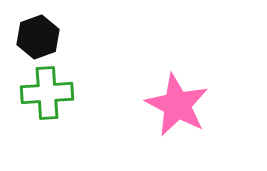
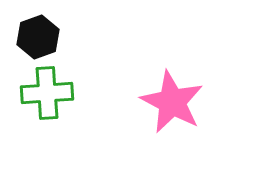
pink star: moved 5 px left, 3 px up
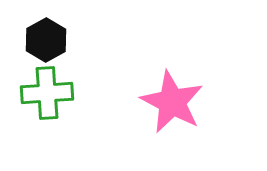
black hexagon: moved 8 px right, 3 px down; rotated 9 degrees counterclockwise
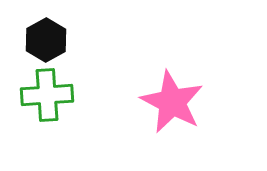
green cross: moved 2 px down
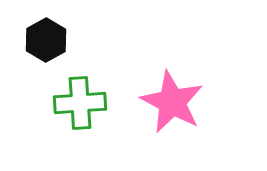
green cross: moved 33 px right, 8 px down
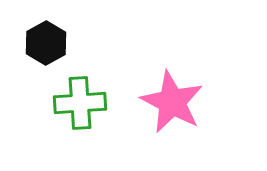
black hexagon: moved 3 px down
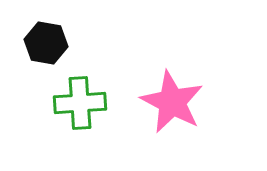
black hexagon: rotated 21 degrees counterclockwise
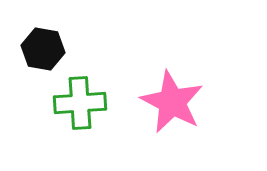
black hexagon: moved 3 px left, 6 px down
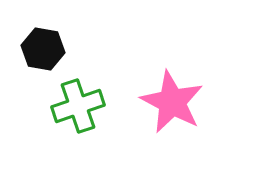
green cross: moved 2 px left, 3 px down; rotated 15 degrees counterclockwise
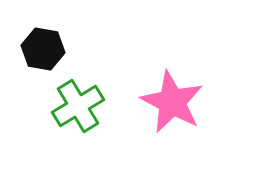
green cross: rotated 12 degrees counterclockwise
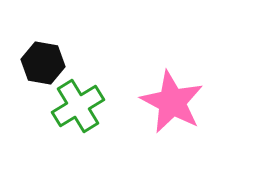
black hexagon: moved 14 px down
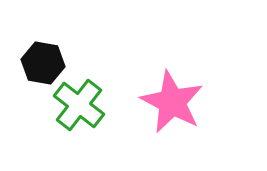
green cross: moved 1 px right, 1 px up; rotated 21 degrees counterclockwise
